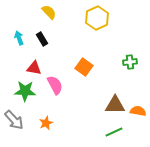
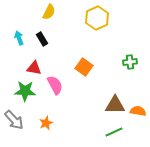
yellow semicircle: rotated 70 degrees clockwise
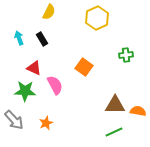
green cross: moved 4 px left, 7 px up
red triangle: rotated 14 degrees clockwise
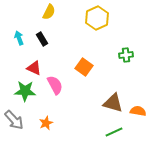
brown triangle: moved 2 px left, 2 px up; rotated 15 degrees clockwise
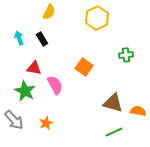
red triangle: rotated 14 degrees counterclockwise
green star: rotated 25 degrees clockwise
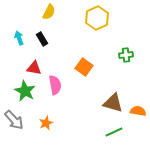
pink semicircle: rotated 18 degrees clockwise
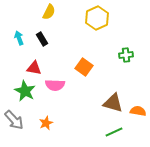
pink semicircle: rotated 102 degrees clockwise
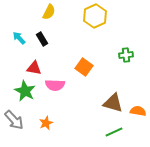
yellow hexagon: moved 2 px left, 2 px up
cyan arrow: rotated 24 degrees counterclockwise
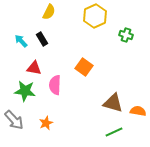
cyan arrow: moved 2 px right, 3 px down
green cross: moved 20 px up; rotated 24 degrees clockwise
pink semicircle: rotated 90 degrees clockwise
green star: rotated 20 degrees counterclockwise
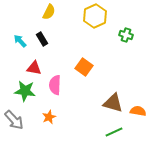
cyan arrow: moved 1 px left
orange star: moved 3 px right, 6 px up
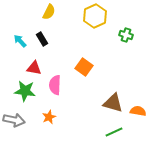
gray arrow: rotated 35 degrees counterclockwise
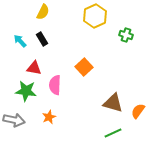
yellow semicircle: moved 6 px left
orange square: rotated 12 degrees clockwise
green star: moved 1 px right
orange semicircle: rotated 63 degrees counterclockwise
green line: moved 1 px left, 1 px down
